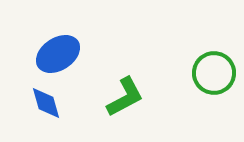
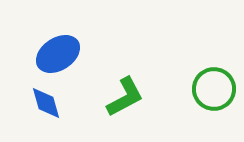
green circle: moved 16 px down
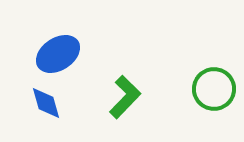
green L-shape: rotated 18 degrees counterclockwise
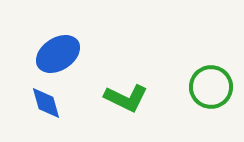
green circle: moved 3 px left, 2 px up
green L-shape: moved 1 px right, 1 px down; rotated 72 degrees clockwise
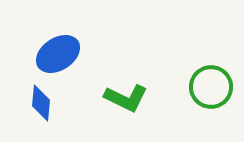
blue diamond: moved 5 px left; rotated 21 degrees clockwise
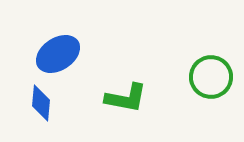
green circle: moved 10 px up
green L-shape: rotated 15 degrees counterclockwise
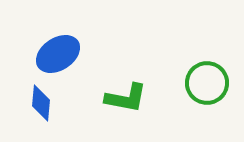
green circle: moved 4 px left, 6 px down
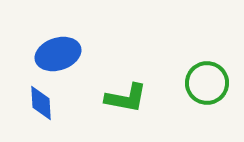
blue ellipse: rotated 15 degrees clockwise
blue diamond: rotated 9 degrees counterclockwise
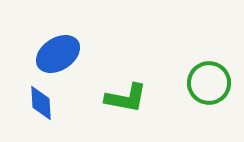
blue ellipse: rotated 15 degrees counterclockwise
green circle: moved 2 px right
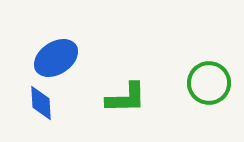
blue ellipse: moved 2 px left, 4 px down
green L-shape: rotated 12 degrees counterclockwise
